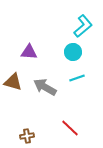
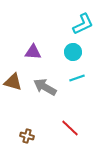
cyan L-shape: moved 2 px up; rotated 15 degrees clockwise
purple triangle: moved 4 px right
brown cross: rotated 24 degrees clockwise
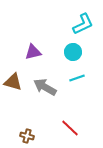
purple triangle: rotated 18 degrees counterclockwise
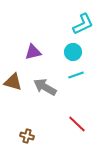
cyan line: moved 1 px left, 3 px up
red line: moved 7 px right, 4 px up
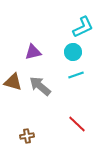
cyan L-shape: moved 3 px down
gray arrow: moved 5 px left, 1 px up; rotated 10 degrees clockwise
brown cross: rotated 24 degrees counterclockwise
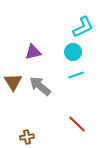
brown triangle: rotated 42 degrees clockwise
brown cross: moved 1 px down
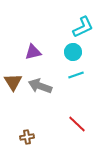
gray arrow: rotated 20 degrees counterclockwise
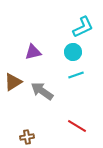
brown triangle: rotated 30 degrees clockwise
gray arrow: moved 2 px right, 5 px down; rotated 15 degrees clockwise
red line: moved 2 px down; rotated 12 degrees counterclockwise
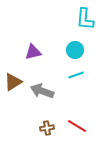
cyan L-shape: moved 2 px right, 8 px up; rotated 120 degrees clockwise
cyan circle: moved 2 px right, 2 px up
gray arrow: rotated 15 degrees counterclockwise
brown cross: moved 20 px right, 9 px up
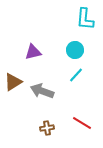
cyan line: rotated 28 degrees counterclockwise
red line: moved 5 px right, 3 px up
